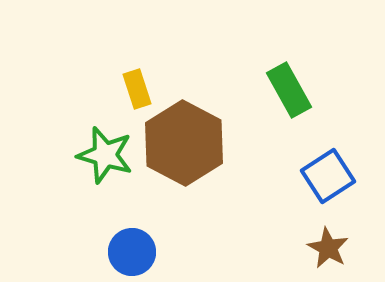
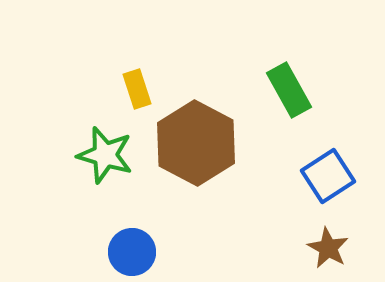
brown hexagon: moved 12 px right
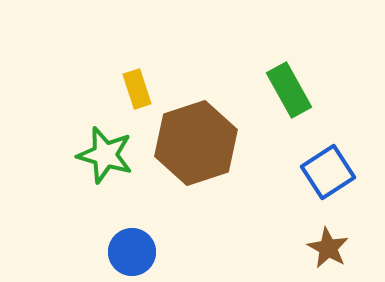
brown hexagon: rotated 14 degrees clockwise
blue square: moved 4 px up
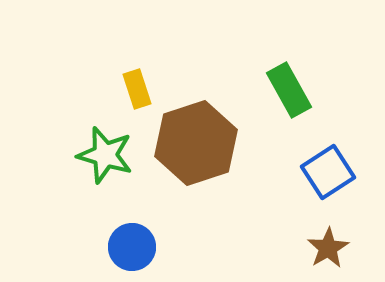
brown star: rotated 12 degrees clockwise
blue circle: moved 5 px up
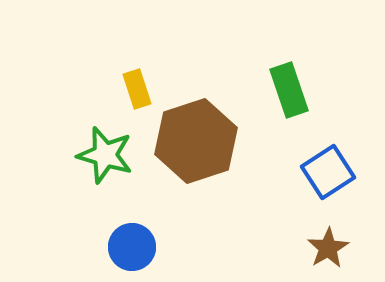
green rectangle: rotated 10 degrees clockwise
brown hexagon: moved 2 px up
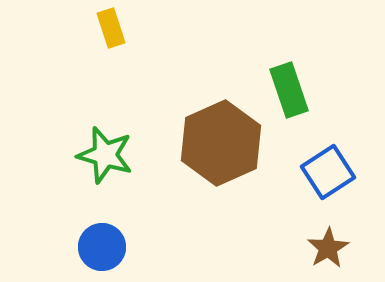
yellow rectangle: moved 26 px left, 61 px up
brown hexagon: moved 25 px right, 2 px down; rotated 6 degrees counterclockwise
blue circle: moved 30 px left
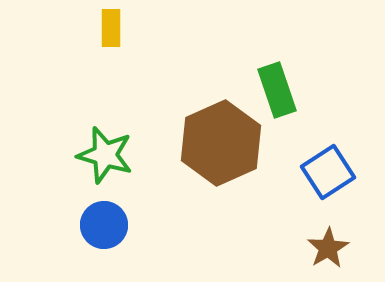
yellow rectangle: rotated 18 degrees clockwise
green rectangle: moved 12 px left
blue circle: moved 2 px right, 22 px up
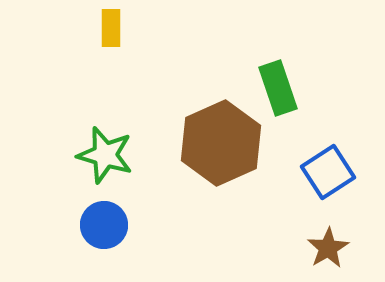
green rectangle: moved 1 px right, 2 px up
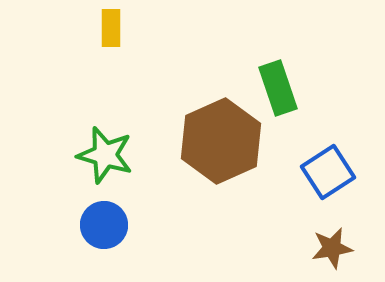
brown hexagon: moved 2 px up
brown star: moved 4 px right; rotated 21 degrees clockwise
